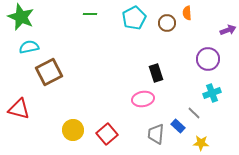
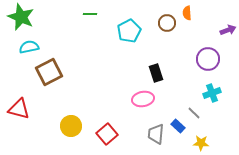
cyan pentagon: moved 5 px left, 13 px down
yellow circle: moved 2 px left, 4 px up
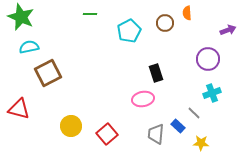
brown circle: moved 2 px left
brown square: moved 1 px left, 1 px down
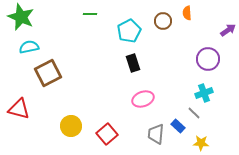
brown circle: moved 2 px left, 2 px up
purple arrow: rotated 14 degrees counterclockwise
black rectangle: moved 23 px left, 10 px up
cyan cross: moved 8 px left
pink ellipse: rotated 10 degrees counterclockwise
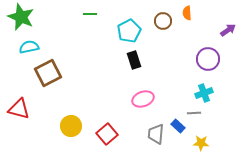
black rectangle: moved 1 px right, 3 px up
gray line: rotated 48 degrees counterclockwise
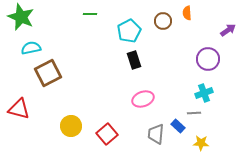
cyan semicircle: moved 2 px right, 1 px down
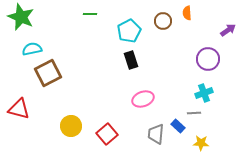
cyan semicircle: moved 1 px right, 1 px down
black rectangle: moved 3 px left
